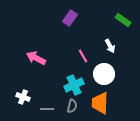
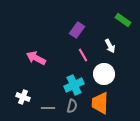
purple rectangle: moved 7 px right, 12 px down
pink line: moved 1 px up
gray line: moved 1 px right, 1 px up
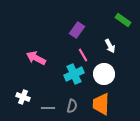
cyan cross: moved 11 px up
orange trapezoid: moved 1 px right, 1 px down
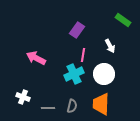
pink line: rotated 40 degrees clockwise
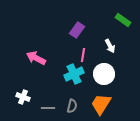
orange trapezoid: rotated 30 degrees clockwise
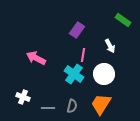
cyan cross: rotated 30 degrees counterclockwise
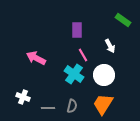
purple rectangle: rotated 35 degrees counterclockwise
pink line: rotated 40 degrees counterclockwise
white circle: moved 1 px down
orange trapezoid: moved 2 px right
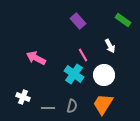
purple rectangle: moved 1 px right, 9 px up; rotated 42 degrees counterclockwise
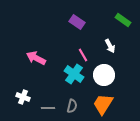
purple rectangle: moved 1 px left, 1 px down; rotated 14 degrees counterclockwise
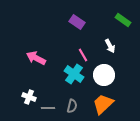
white cross: moved 6 px right
orange trapezoid: rotated 15 degrees clockwise
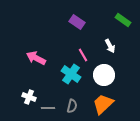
cyan cross: moved 3 px left
